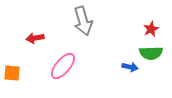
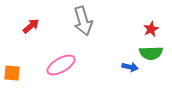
red arrow: moved 4 px left, 12 px up; rotated 150 degrees clockwise
pink ellipse: moved 2 px left, 1 px up; rotated 20 degrees clockwise
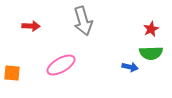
red arrow: rotated 42 degrees clockwise
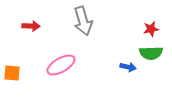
red star: rotated 14 degrees clockwise
blue arrow: moved 2 px left
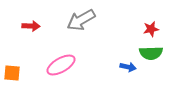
gray arrow: moved 2 px left, 1 px up; rotated 76 degrees clockwise
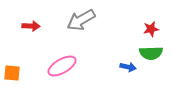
pink ellipse: moved 1 px right, 1 px down
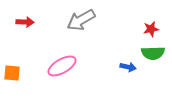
red arrow: moved 6 px left, 4 px up
green semicircle: moved 2 px right
